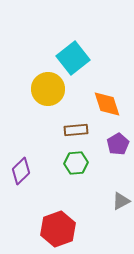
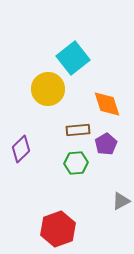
brown rectangle: moved 2 px right
purple pentagon: moved 12 px left
purple diamond: moved 22 px up
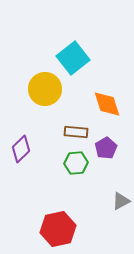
yellow circle: moved 3 px left
brown rectangle: moved 2 px left, 2 px down; rotated 10 degrees clockwise
purple pentagon: moved 4 px down
red hexagon: rotated 8 degrees clockwise
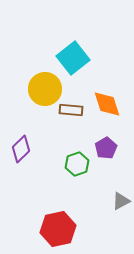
brown rectangle: moved 5 px left, 22 px up
green hexagon: moved 1 px right, 1 px down; rotated 15 degrees counterclockwise
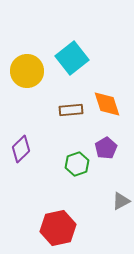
cyan square: moved 1 px left
yellow circle: moved 18 px left, 18 px up
brown rectangle: rotated 10 degrees counterclockwise
red hexagon: moved 1 px up
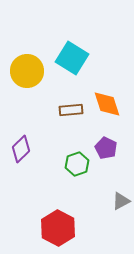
cyan square: rotated 20 degrees counterclockwise
purple pentagon: rotated 15 degrees counterclockwise
red hexagon: rotated 20 degrees counterclockwise
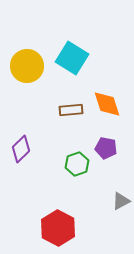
yellow circle: moved 5 px up
purple pentagon: rotated 15 degrees counterclockwise
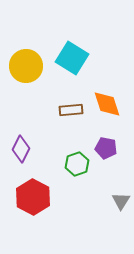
yellow circle: moved 1 px left
purple diamond: rotated 20 degrees counterclockwise
gray triangle: rotated 30 degrees counterclockwise
red hexagon: moved 25 px left, 31 px up
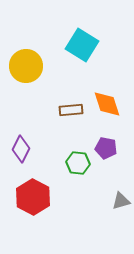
cyan square: moved 10 px right, 13 px up
green hexagon: moved 1 px right, 1 px up; rotated 25 degrees clockwise
gray triangle: rotated 42 degrees clockwise
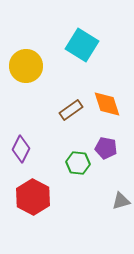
brown rectangle: rotated 30 degrees counterclockwise
